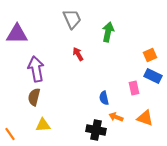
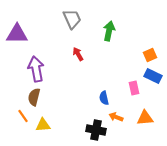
green arrow: moved 1 px right, 1 px up
orange triangle: rotated 24 degrees counterclockwise
orange line: moved 13 px right, 18 px up
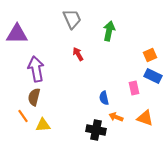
orange triangle: rotated 24 degrees clockwise
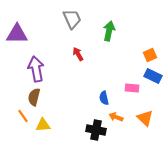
pink rectangle: moved 2 px left; rotated 72 degrees counterclockwise
orange triangle: rotated 24 degrees clockwise
